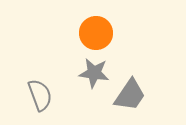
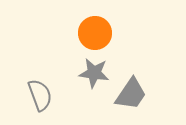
orange circle: moved 1 px left
gray trapezoid: moved 1 px right, 1 px up
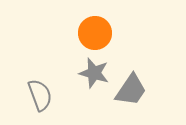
gray star: rotated 8 degrees clockwise
gray trapezoid: moved 4 px up
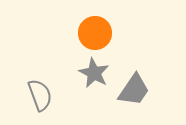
gray star: rotated 12 degrees clockwise
gray trapezoid: moved 3 px right
